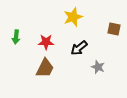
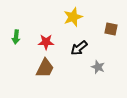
brown square: moved 3 px left
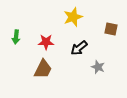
brown trapezoid: moved 2 px left, 1 px down
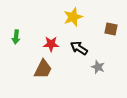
red star: moved 5 px right, 2 px down
black arrow: rotated 72 degrees clockwise
